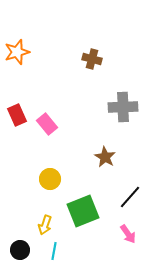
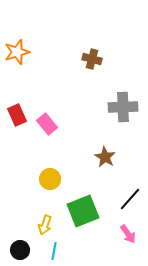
black line: moved 2 px down
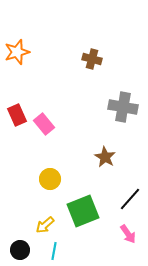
gray cross: rotated 12 degrees clockwise
pink rectangle: moved 3 px left
yellow arrow: rotated 30 degrees clockwise
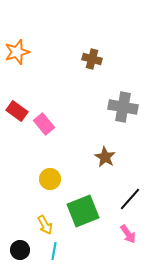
red rectangle: moved 4 px up; rotated 30 degrees counterclockwise
yellow arrow: rotated 78 degrees counterclockwise
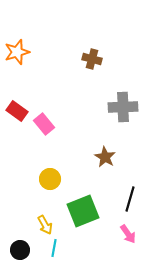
gray cross: rotated 12 degrees counterclockwise
black line: rotated 25 degrees counterclockwise
cyan line: moved 3 px up
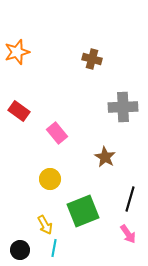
red rectangle: moved 2 px right
pink rectangle: moved 13 px right, 9 px down
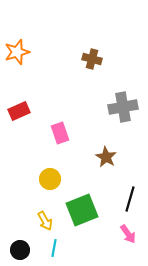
gray cross: rotated 8 degrees counterclockwise
red rectangle: rotated 60 degrees counterclockwise
pink rectangle: moved 3 px right; rotated 20 degrees clockwise
brown star: moved 1 px right
green square: moved 1 px left, 1 px up
yellow arrow: moved 4 px up
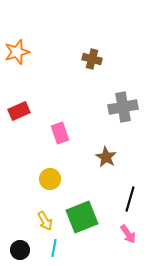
green square: moved 7 px down
